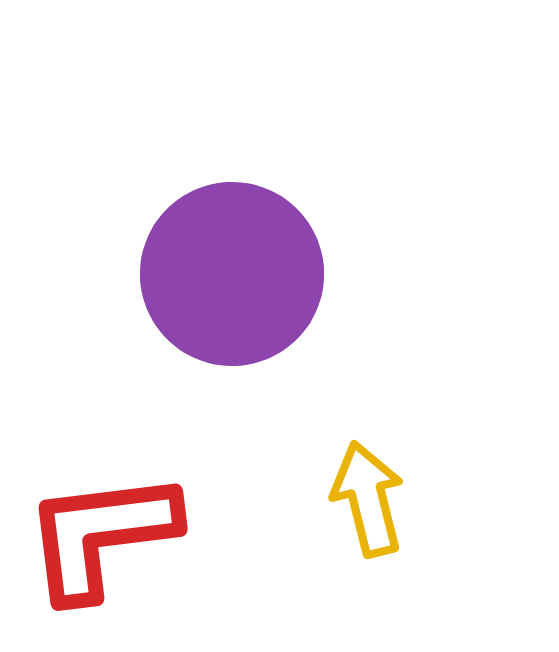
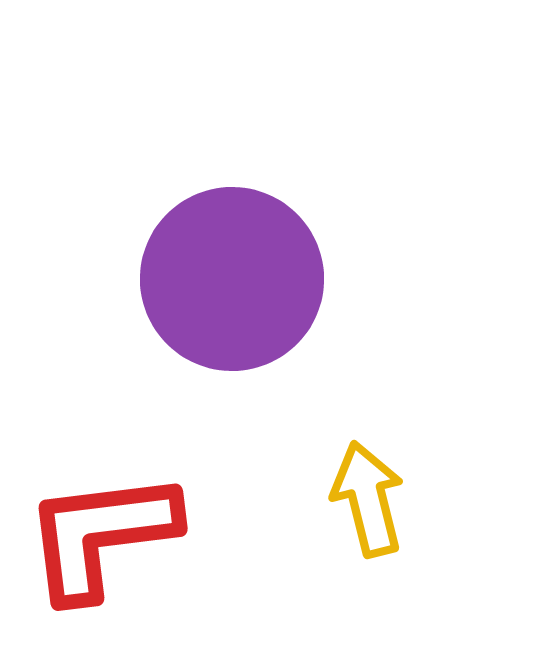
purple circle: moved 5 px down
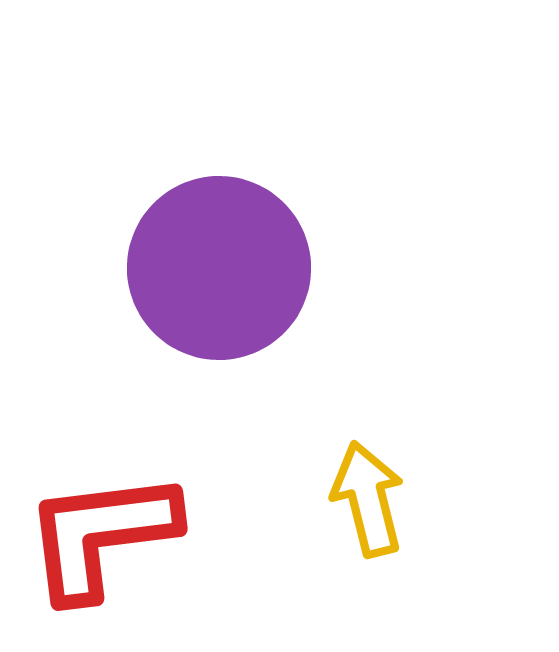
purple circle: moved 13 px left, 11 px up
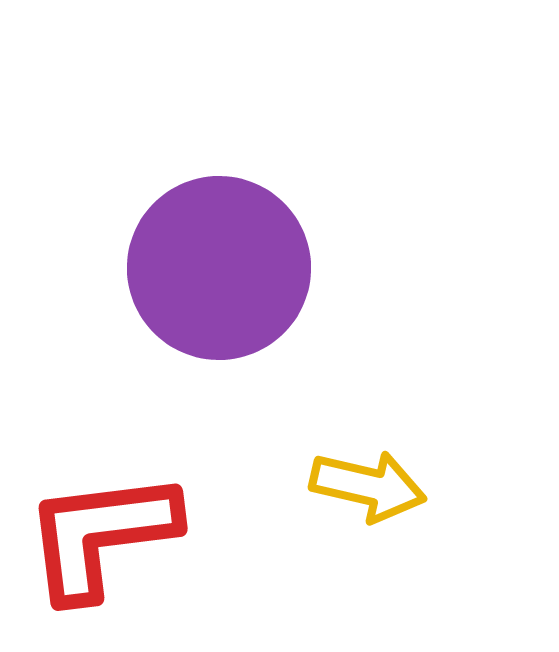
yellow arrow: moved 13 px up; rotated 117 degrees clockwise
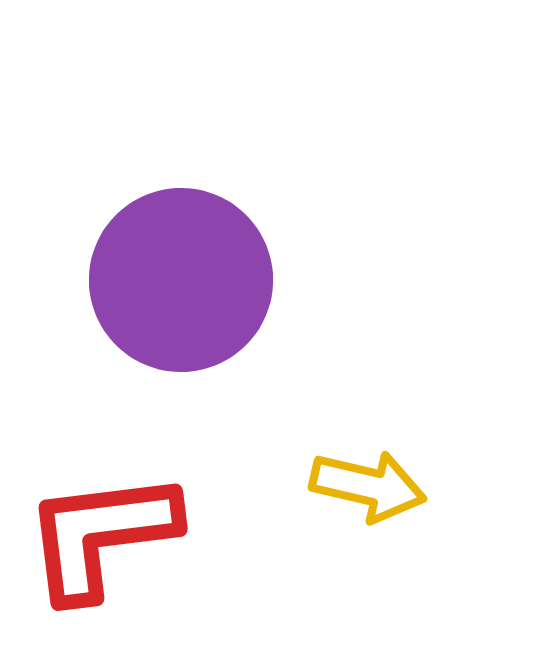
purple circle: moved 38 px left, 12 px down
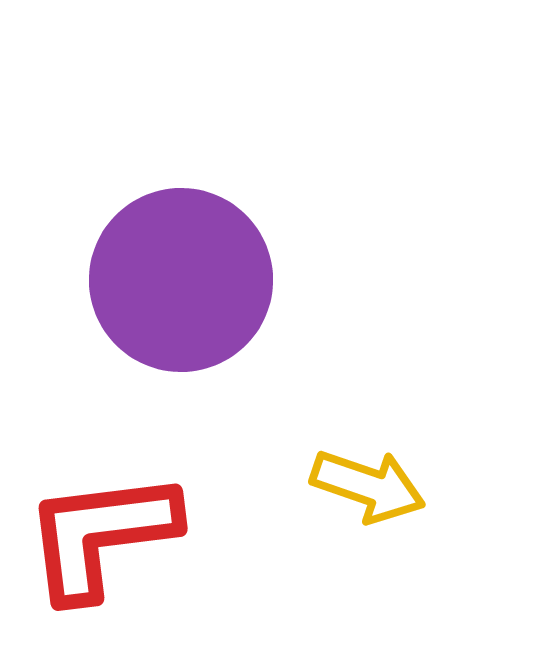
yellow arrow: rotated 6 degrees clockwise
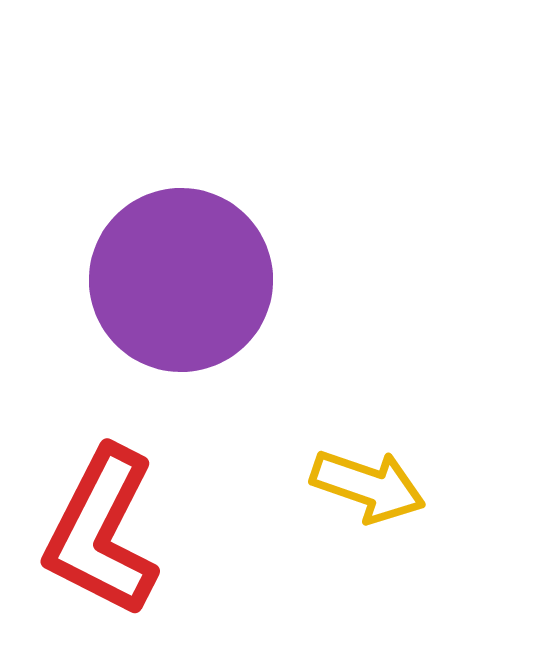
red L-shape: moved 1 px right, 3 px up; rotated 56 degrees counterclockwise
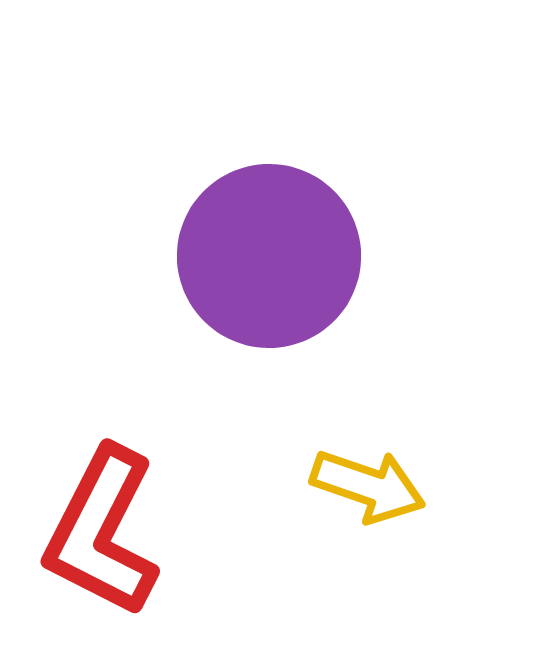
purple circle: moved 88 px right, 24 px up
